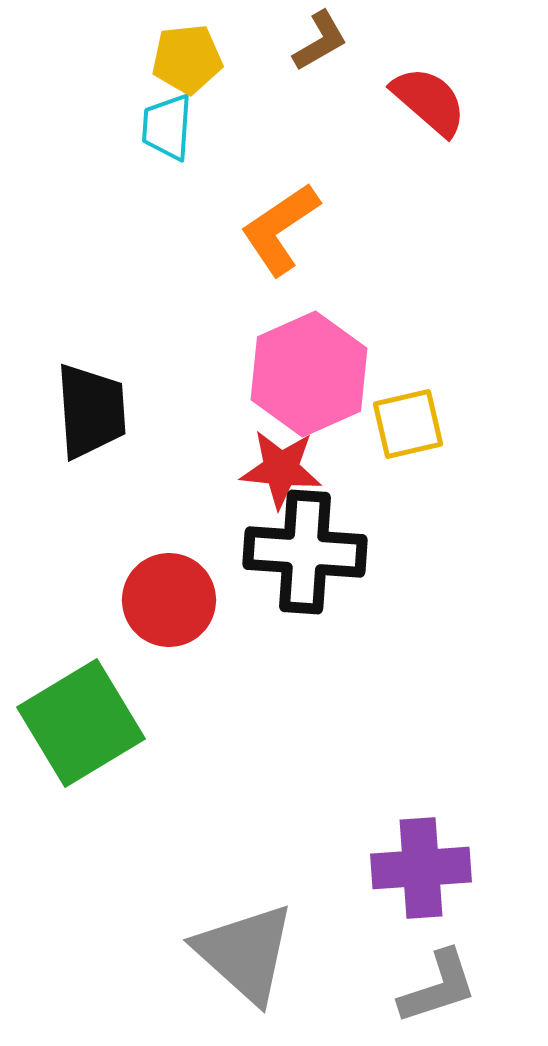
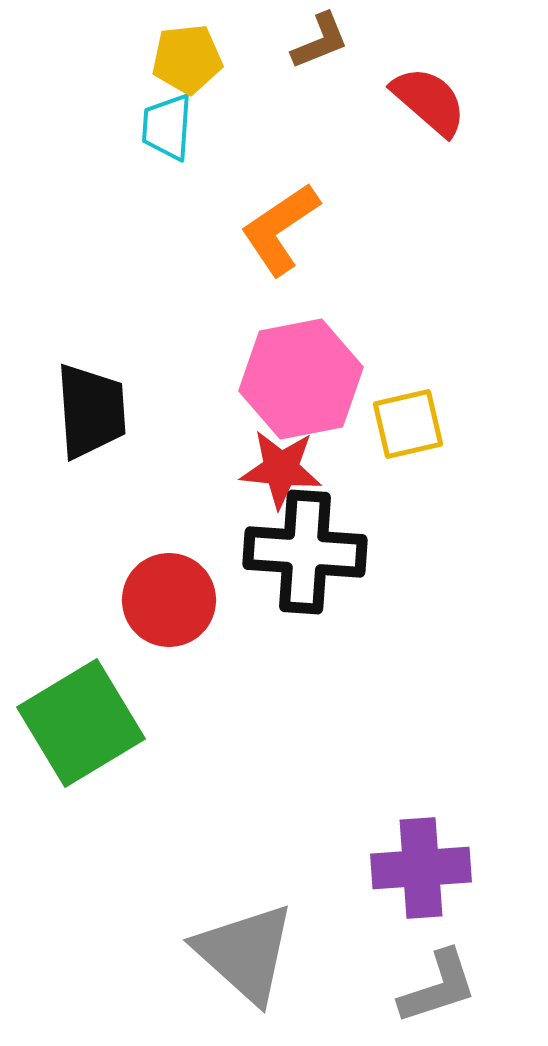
brown L-shape: rotated 8 degrees clockwise
pink hexagon: moved 8 px left, 5 px down; rotated 13 degrees clockwise
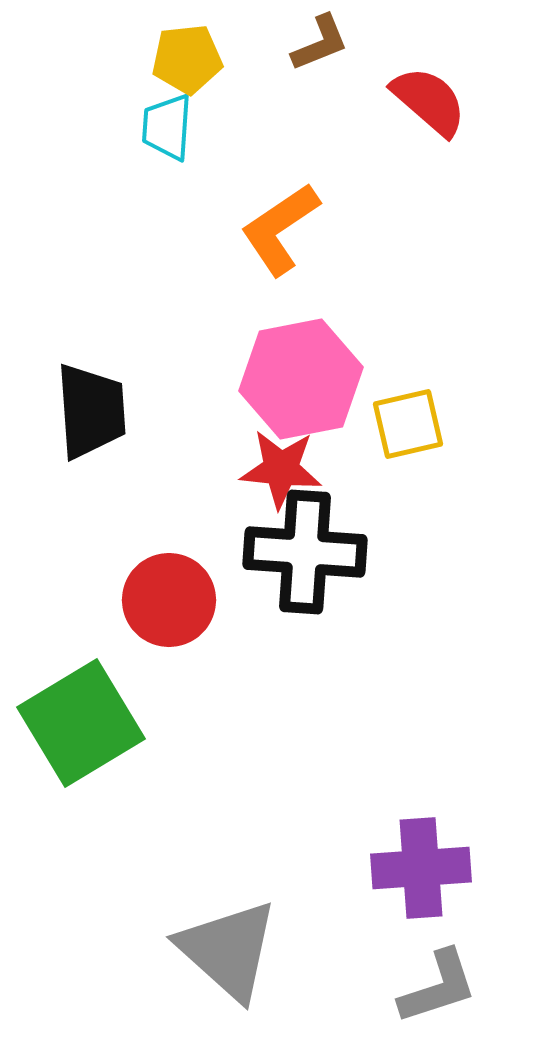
brown L-shape: moved 2 px down
gray triangle: moved 17 px left, 3 px up
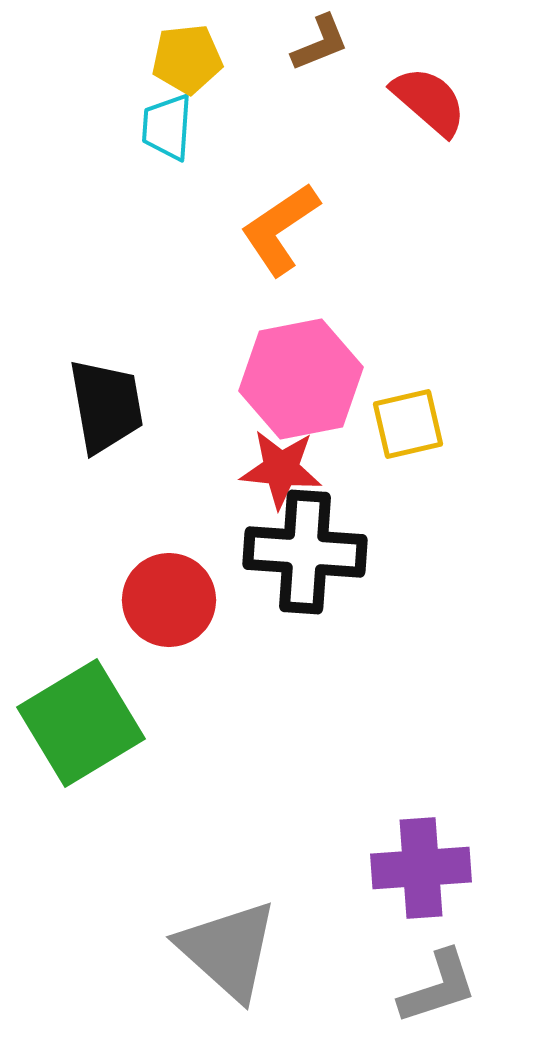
black trapezoid: moved 15 px right, 5 px up; rotated 6 degrees counterclockwise
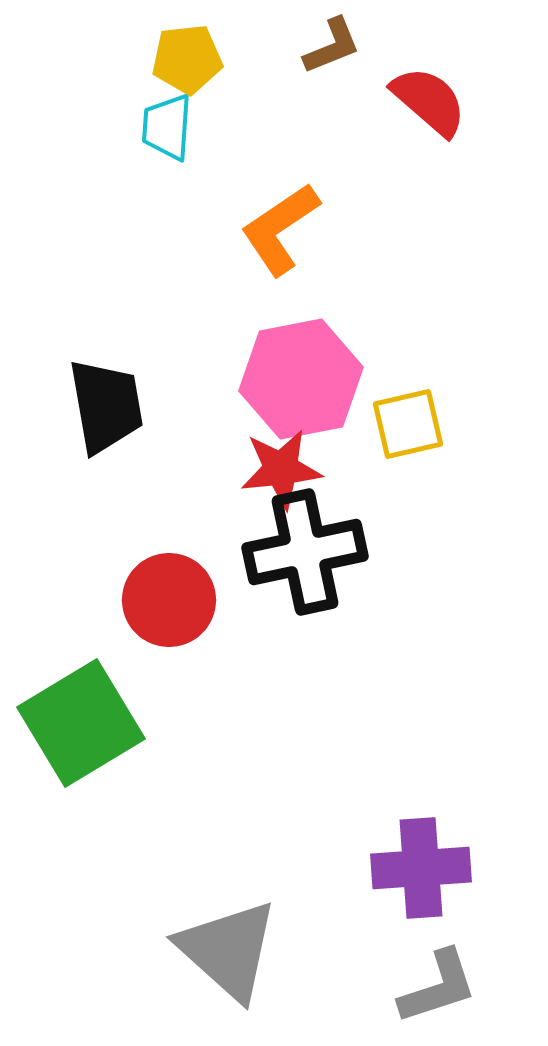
brown L-shape: moved 12 px right, 3 px down
red star: rotated 12 degrees counterclockwise
black cross: rotated 16 degrees counterclockwise
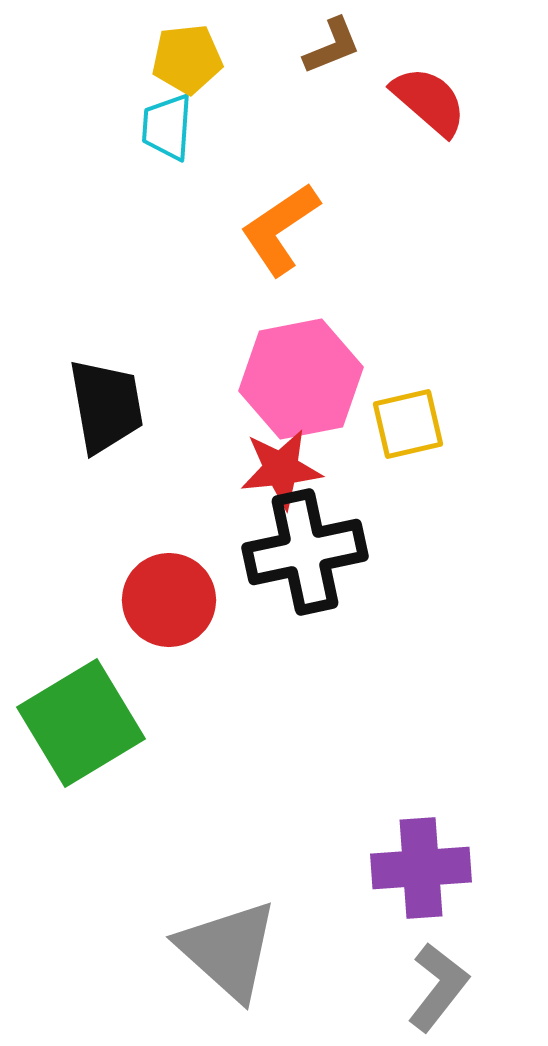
gray L-shape: rotated 34 degrees counterclockwise
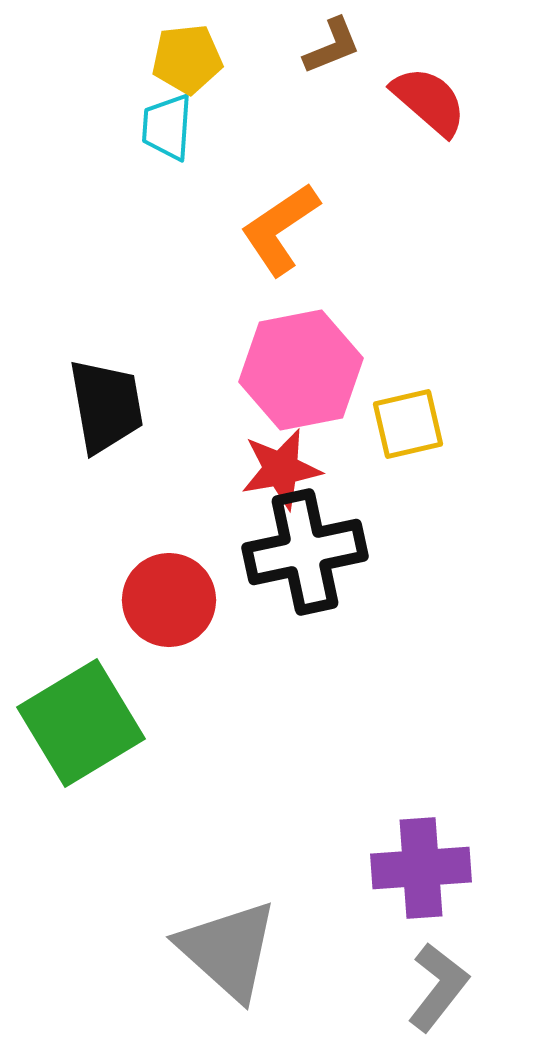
pink hexagon: moved 9 px up
red star: rotated 4 degrees counterclockwise
